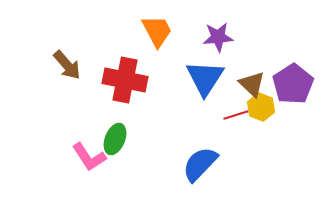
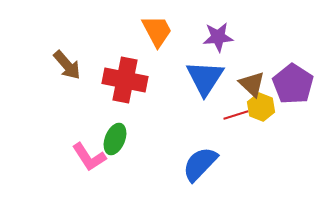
purple pentagon: rotated 6 degrees counterclockwise
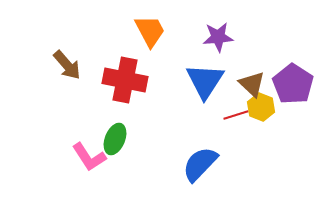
orange trapezoid: moved 7 px left
blue triangle: moved 3 px down
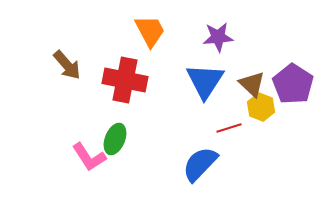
red line: moved 7 px left, 13 px down
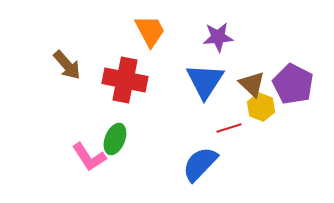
purple pentagon: rotated 6 degrees counterclockwise
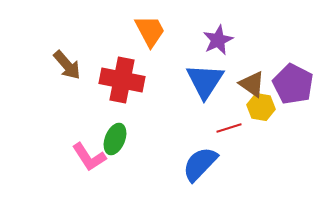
purple star: moved 3 px down; rotated 20 degrees counterclockwise
red cross: moved 3 px left
brown triangle: rotated 8 degrees counterclockwise
yellow hexagon: rotated 12 degrees counterclockwise
